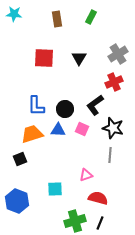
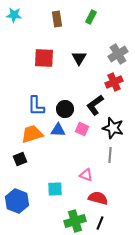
cyan star: moved 1 px down
pink triangle: rotated 40 degrees clockwise
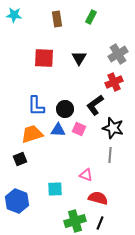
pink square: moved 3 px left
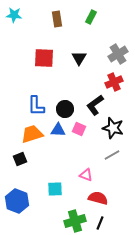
gray line: moved 2 px right; rotated 56 degrees clockwise
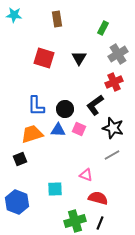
green rectangle: moved 12 px right, 11 px down
red square: rotated 15 degrees clockwise
blue hexagon: moved 1 px down
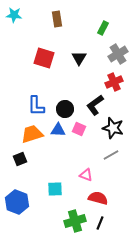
gray line: moved 1 px left
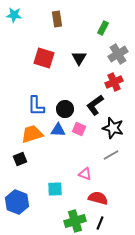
pink triangle: moved 1 px left, 1 px up
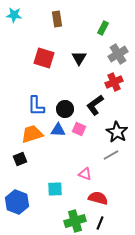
black star: moved 4 px right, 4 px down; rotated 15 degrees clockwise
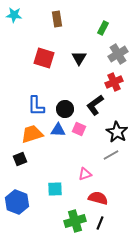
pink triangle: rotated 40 degrees counterclockwise
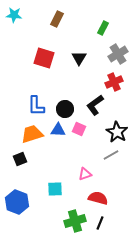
brown rectangle: rotated 35 degrees clockwise
